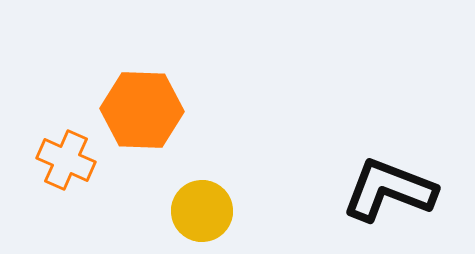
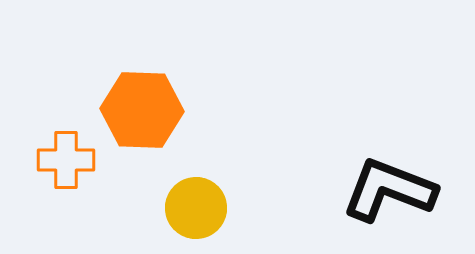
orange cross: rotated 24 degrees counterclockwise
yellow circle: moved 6 px left, 3 px up
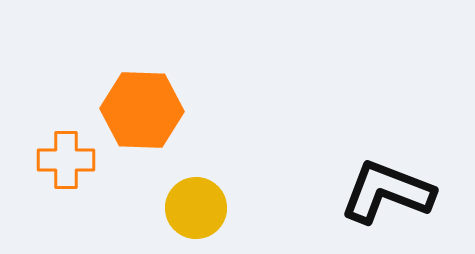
black L-shape: moved 2 px left, 2 px down
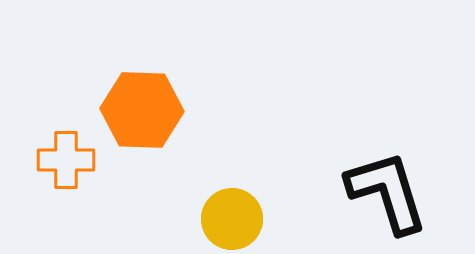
black L-shape: rotated 52 degrees clockwise
yellow circle: moved 36 px right, 11 px down
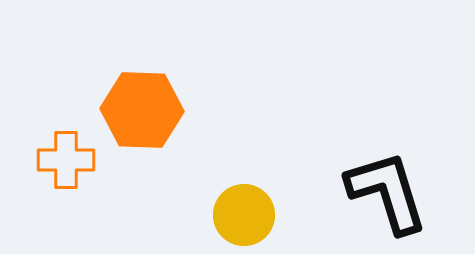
yellow circle: moved 12 px right, 4 px up
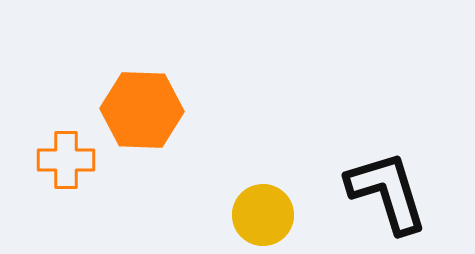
yellow circle: moved 19 px right
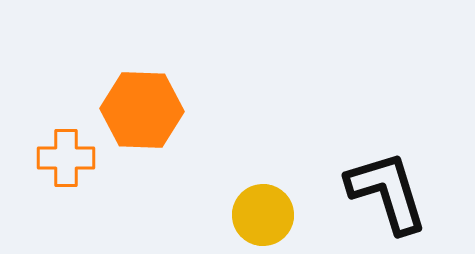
orange cross: moved 2 px up
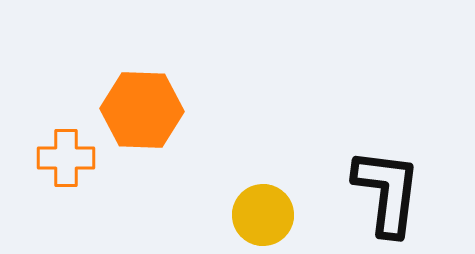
black L-shape: rotated 24 degrees clockwise
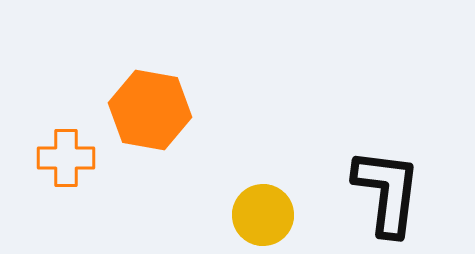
orange hexagon: moved 8 px right; rotated 8 degrees clockwise
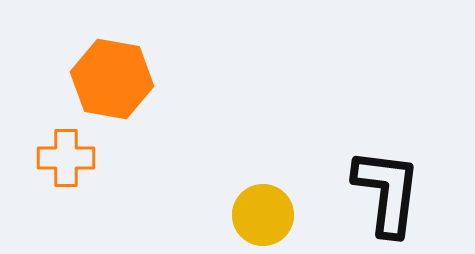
orange hexagon: moved 38 px left, 31 px up
